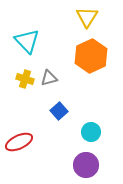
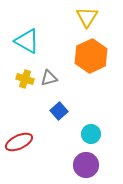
cyan triangle: rotated 16 degrees counterclockwise
cyan circle: moved 2 px down
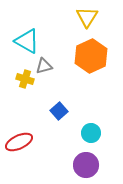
gray triangle: moved 5 px left, 12 px up
cyan circle: moved 1 px up
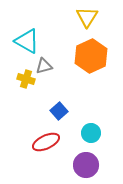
yellow cross: moved 1 px right
red ellipse: moved 27 px right
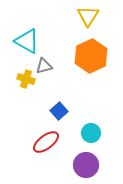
yellow triangle: moved 1 px right, 1 px up
red ellipse: rotated 12 degrees counterclockwise
